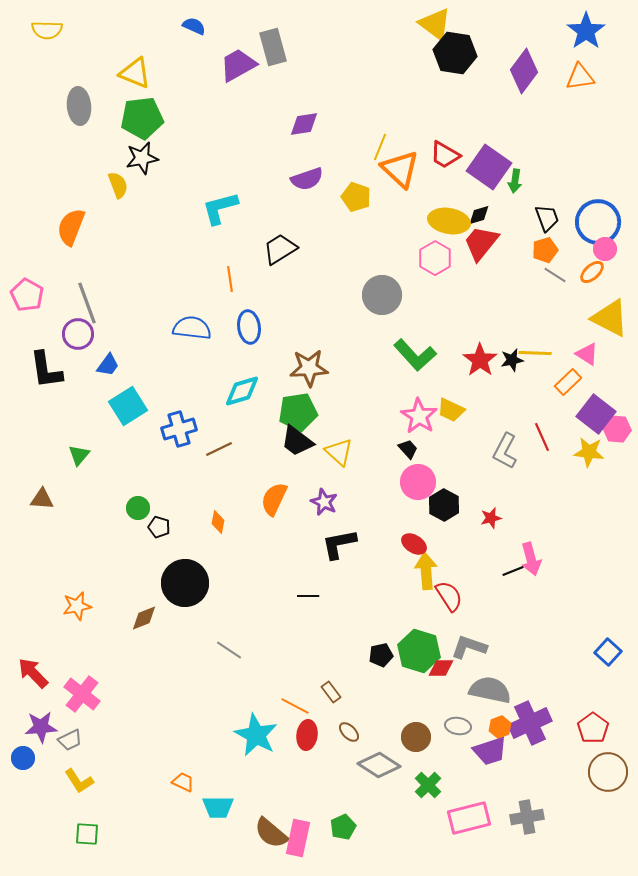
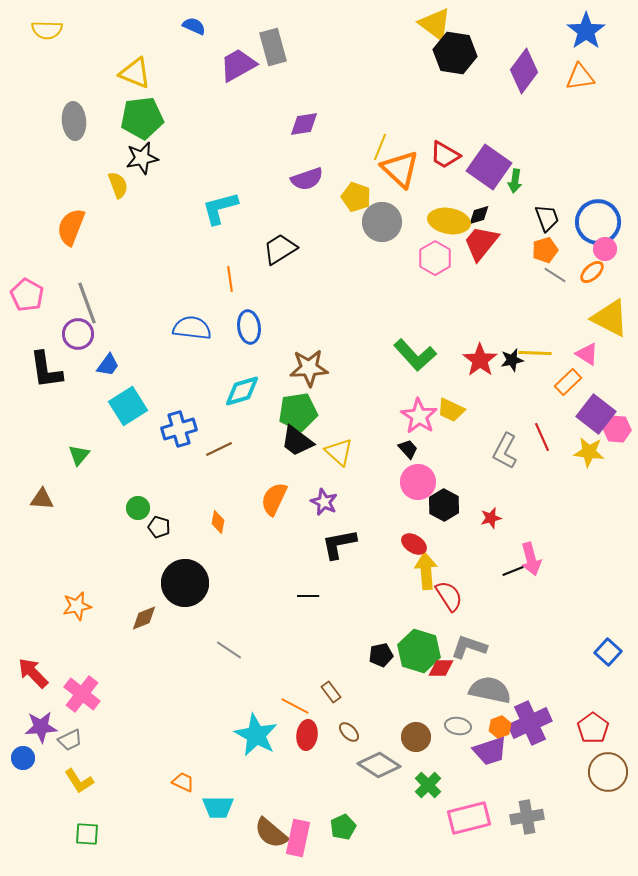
gray ellipse at (79, 106): moved 5 px left, 15 px down
gray circle at (382, 295): moved 73 px up
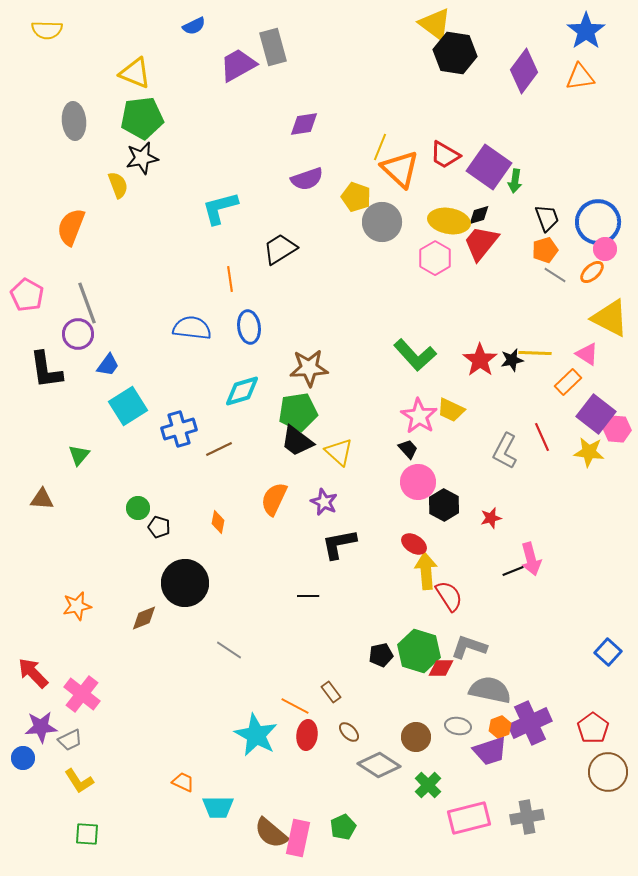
blue semicircle at (194, 26): rotated 130 degrees clockwise
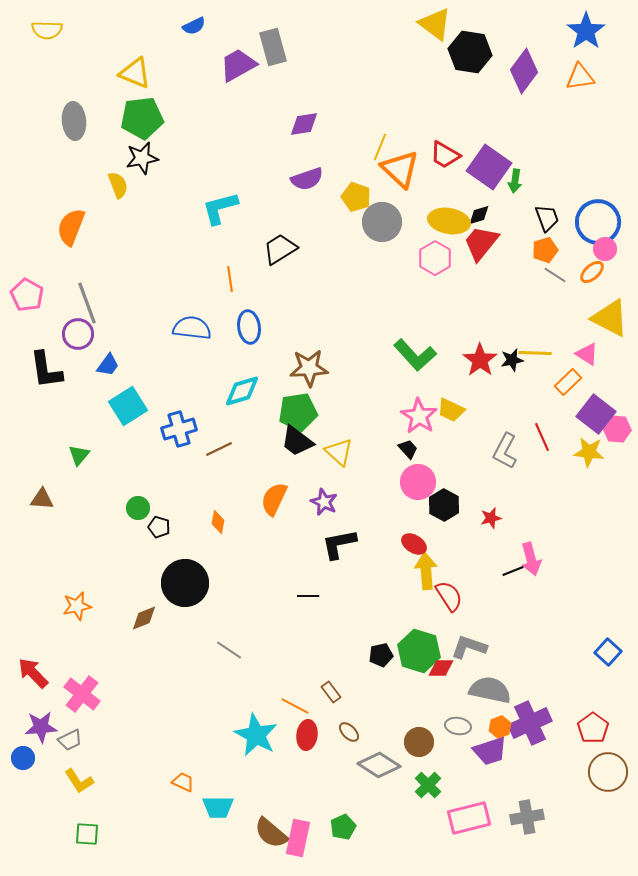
black hexagon at (455, 53): moved 15 px right, 1 px up
brown circle at (416, 737): moved 3 px right, 5 px down
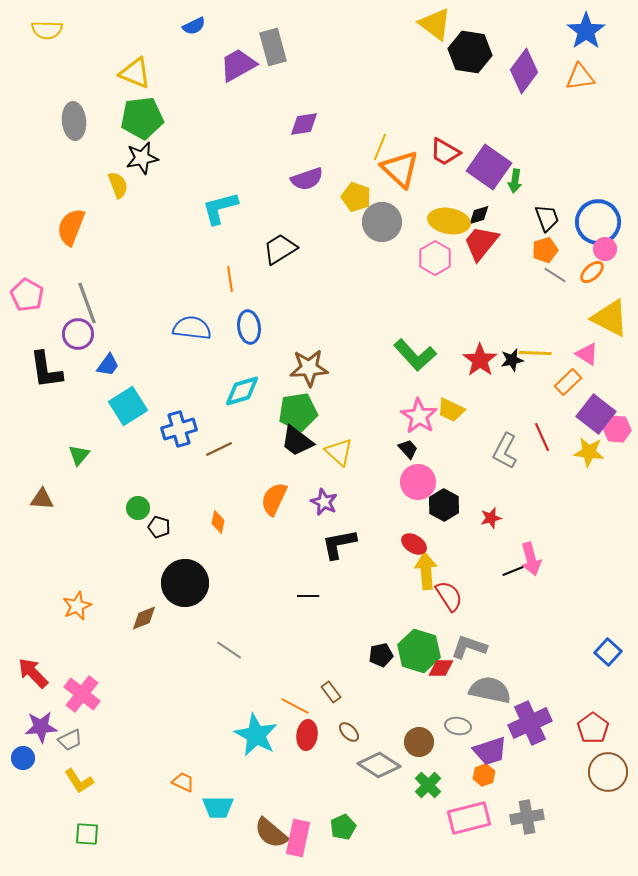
red trapezoid at (445, 155): moved 3 px up
orange star at (77, 606): rotated 12 degrees counterclockwise
orange hexagon at (500, 727): moved 16 px left, 48 px down
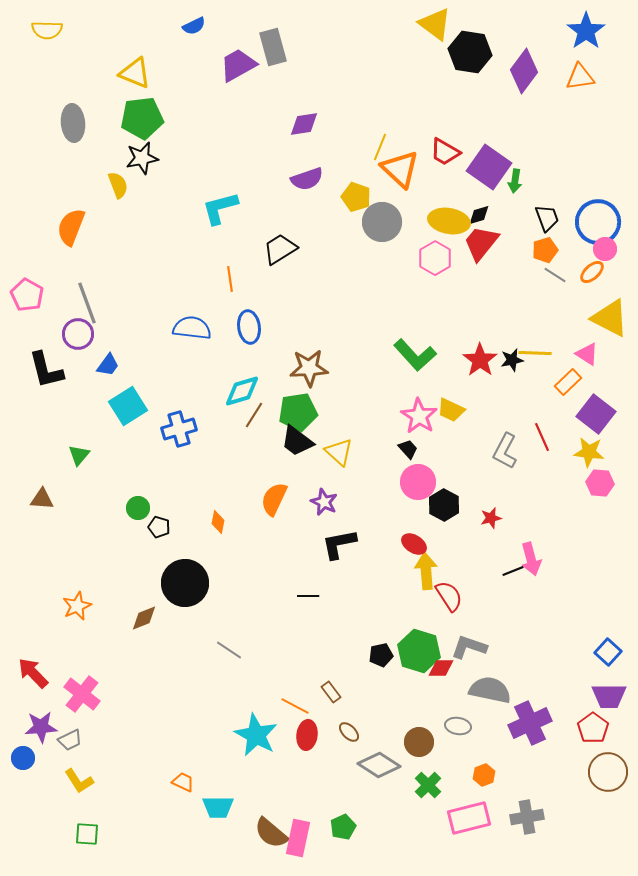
gray ellipse at (74, 121): moved 1 px left, 2 px down
black L-shape at (46, 370): rotated 6 degrees counterclockwise
pink hexagon at (617, 429): moved 17 px left, 54 px down
brown line at (219, 449): moved 35 px right, 34 px up; rotated 32 degrees counterclockwise
purple trapezoid at (490, 751): moved 119 px right, 55 px up; rotated 18 degrees clockwise
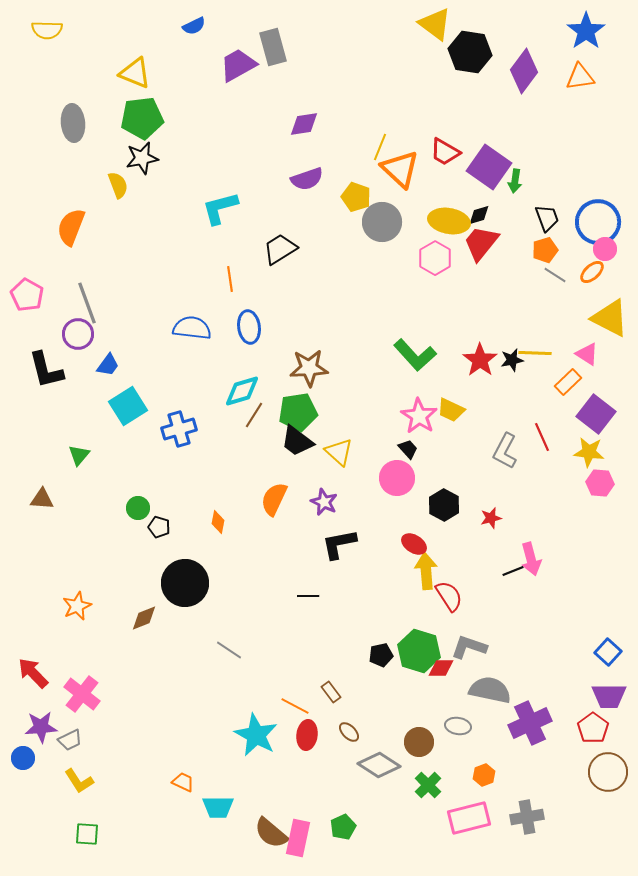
pink circle at (418, 482): moved 21 px left, 4 px up
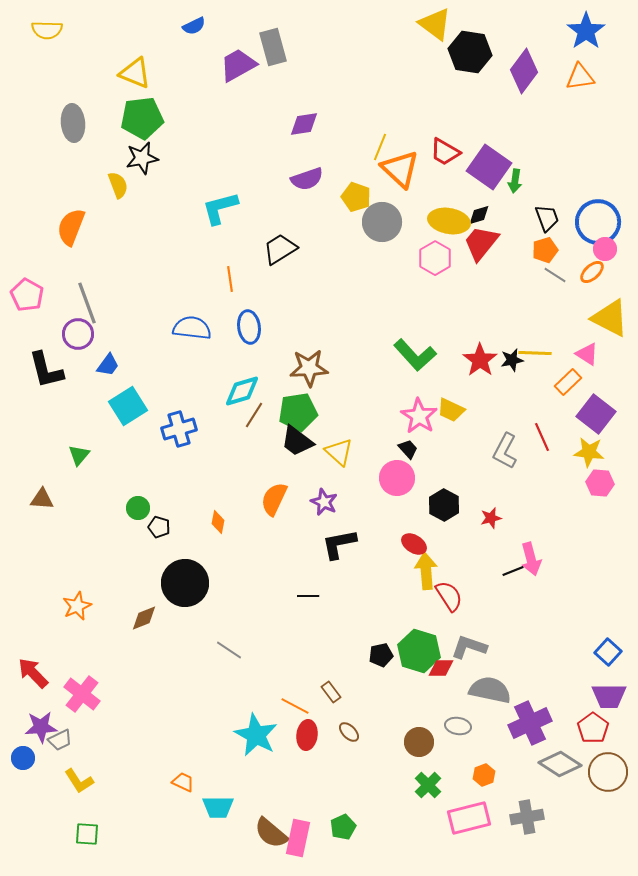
gray trapezoid at (70, 740): moved 10 px left
gray diamond at (379, 765): moved 181 px right, 1 px up
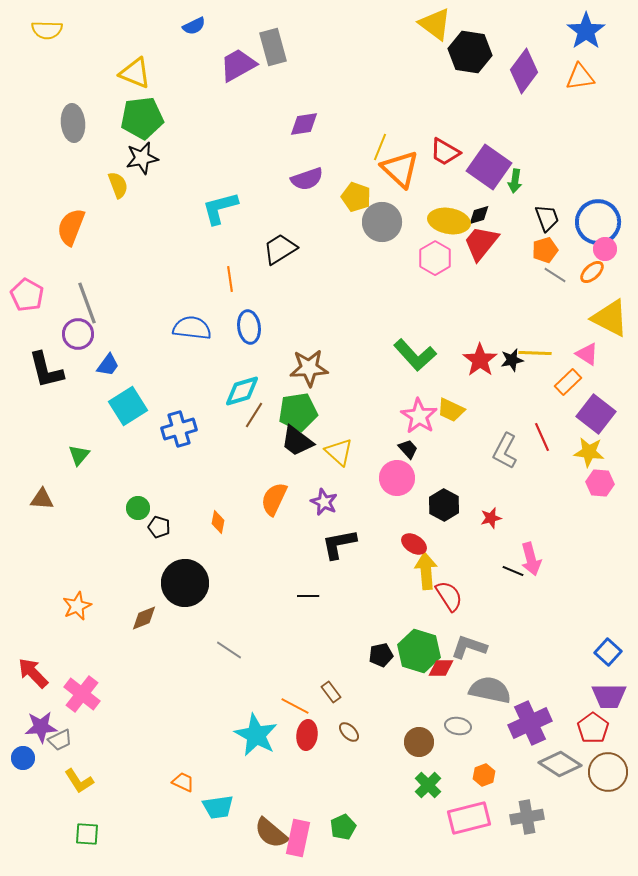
black line at (513, 571): rotated 45 degrees clockwise
cyan trapezoid at (218, 807): rotated 8 degrees counterclockwise
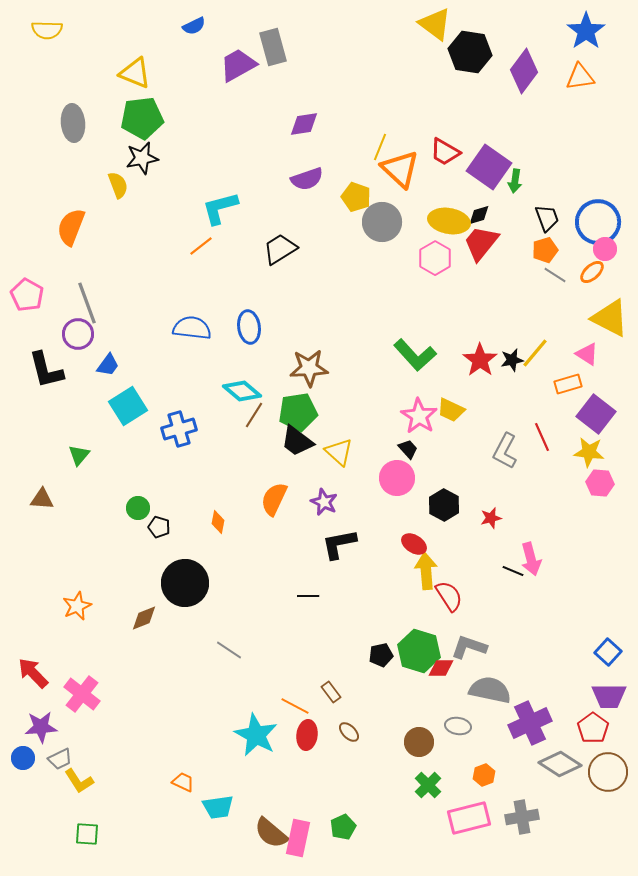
orange line at (230, 279): moved 29 px left, 33 px up; rotated 60 degrees clockwise
yellow line at (535, 353): rotated 52 degrees counterclockwise
orange rectangle at (568, 382): moved 2 px down; rotated 28 degrees clockwise
cyan diamond at (242, 391): rotated 57 degrees clockwise
gray trapezoid at (60, 740): moved 19 px down
gray cross at (527, 817): moved 5 px left
